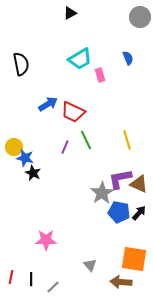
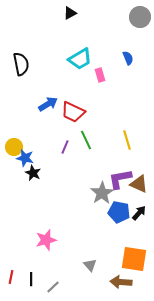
pink star: rotated 15 degrees counterclockwise
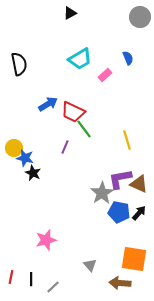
black semicircle: moved 2 px left
pink rectangle: moved 5 px right; rotated 64 degrees clockwise
green line: moved 2 px left, 11 px up; rotated 12 degrees counterclockwise
yellow circle: moved 1 px down
brown arrow: moved 1 px left, 1 px down
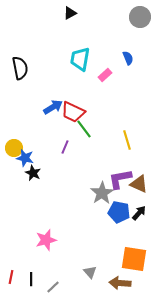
cyan trapezoid: rotated 130 degrees clockwise
black semicircle: moved 1 px right, 4 px down
blue arrow: moved 5 px right, 3 px down
gray triangle: moved 7 px down
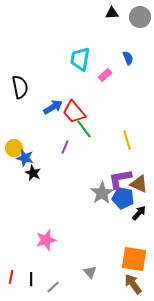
black triangle: moved 42 px right; rotated 24 degrees clockwise
black semicircle: moved 19 px down
red trapezoid: moved 1 px right; rotated 25 degrees clockwise
blue pentagon: moved 4 px right, 14 px up
brown arrow: moved 13 px right, 1 px down; rotated 50 degrees clockwise
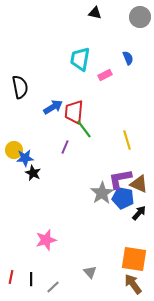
black triangle: moved 17 px left; rotated 16 degrees clockwise
pink rectangle: rotated 16 degrees clockwise
red trapezoid: rotated 45 degrees clockwise
yellow circle: moved 2 px down
blue star: rotated 18 degrees counterclockwise
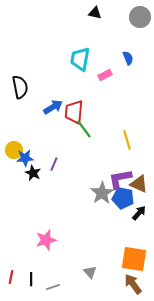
purple line: moved 11 px left, 17 px down
gray line: rotated 24 degrees clockwise
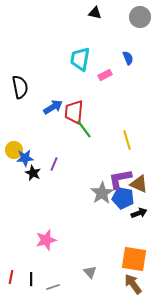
black arrow: rotated 28 degrees clockwise
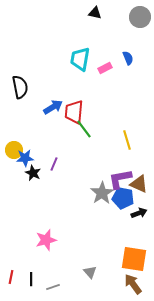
pink rectangle: moved 7 px up
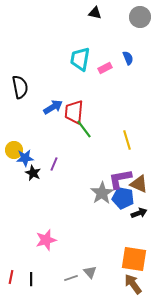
gray line: moved 18 px right, 9 px up
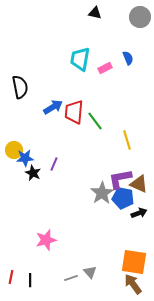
green line: moved 11 px right, 8 px up
orange square: moved 3 px down
black line: moved 1 px left, 1 px down
